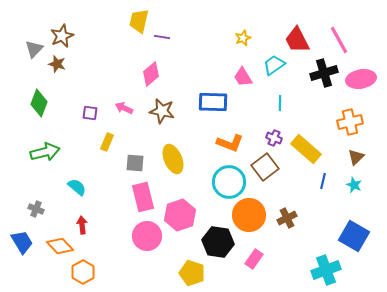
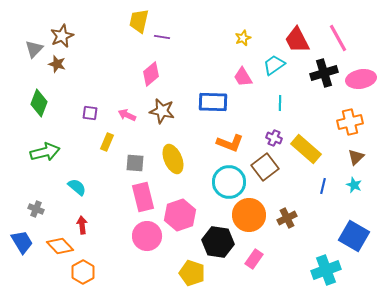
pink line at (339, 40): moved 1 px left, 2 px up
pink arrow at (124, 108): moved 3 px right, 7 px down
blue line at (323, 181): moved 5 px down
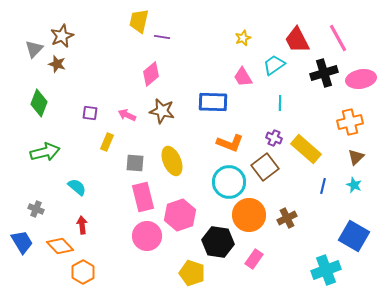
yellow ellipse at (173, 159): moved 1 px left, 2 px down
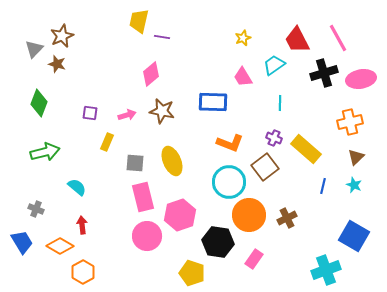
pink arrow at (127, 115): rotated 138 degrees clockwise
orange diamond at (60, 246): rotated 16 degrees counterclockwise
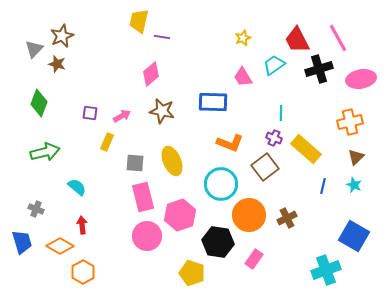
black cross at (324, 73): moved 5 px left, 4 px up
cyan line at (280, 103): moved 1 px right, 10 px down
pink arrow at (127, 115): moved 5 px left, 1 px down; rotated 12 degrees counterclockwise
cyan circle at (229, 182): moved 8 px left, 2 px down
blue trapezoid at (22, 242): rotated 15 degrees clockwise
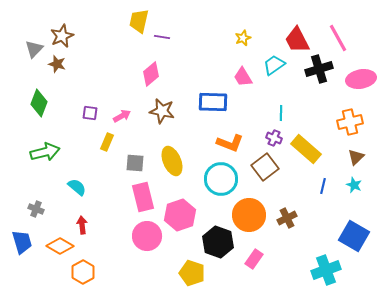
cyan circle at (221, 184): moved 5 px up
black hexagon at (218, 242): rotated 12 degrees clockwise
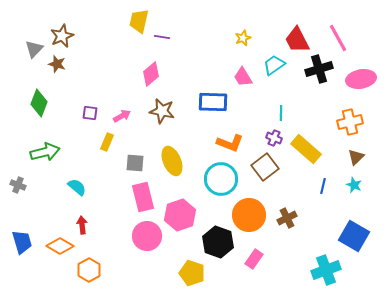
gray cross at (36, 209): moved 18 px left, 24 px up
orange hexagon at (83, 272): moved 6 px right, 2 px up
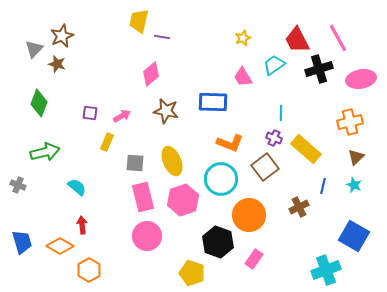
brown star at (162, 111): moved 4 px right
pink hexagon at (180, 215): moved 3 px right, 15 px up
brown cross at (287, 218): moved 12 px right, 11 px up
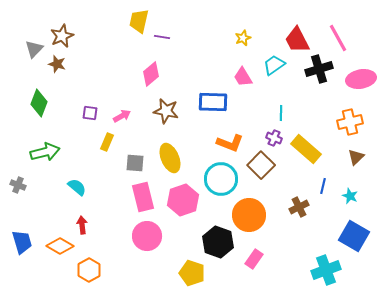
yellow ellipse at (172, 161): moved 2 px left, 3 px up
brown square at (265, 167): moved 4 px left, 2 px up; rotated 8 degrees counterclockwise
cyan star at (354, 185): moved 4 px left, 11 px down
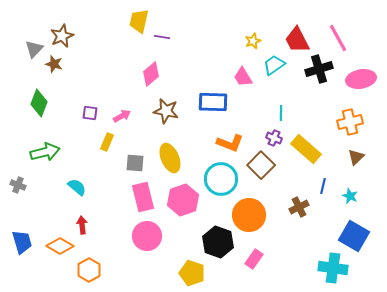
yellow star at (243, 38): moved 10 px right, 3 px down
brown star at (57, 64): moved 3 px left
cyan cross at (326, 270): moved 7 px right, 2 px up; rotated 28 degrees clockwise
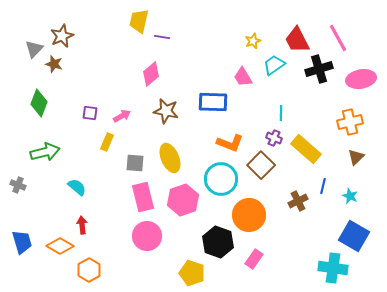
brown cross at (299, 207): moved 1 px left, 6 px up
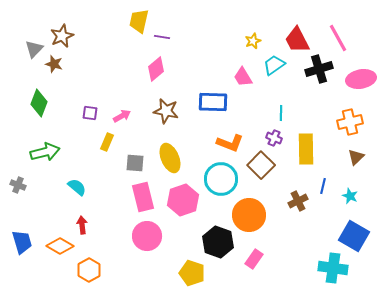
pink diamond at (151, 74): moved 5 px right, 5 px up
yellow rectangle at (306, 149): rotated 48 degrees clockwise
